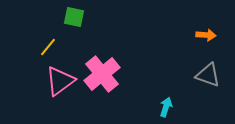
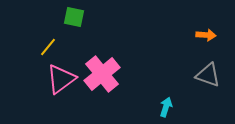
pink triangle: moved 1 px right, 2 px up
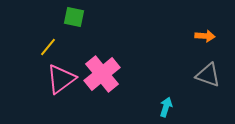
orange arrow: moved 1 px left, 1 px down
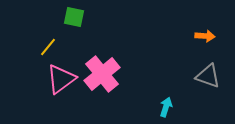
gray triangle: moved 1 px down
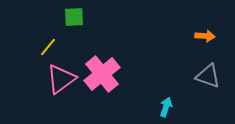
green square: rotated 15 degrees counterclockwise
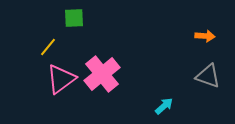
green square: moved 1 px down
cyan arrow: moved 2 px left, 1 px up; rotated 30 degrees clockwise
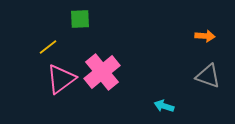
green square: moved 6 px right, 1 px down
yellow line: rotated 12 degrees clockwise
pink cross: moved 2 px up
cyan arrow: rotated 120 degrees counterclockwise
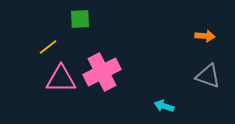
pink cross: rotated 12 degrees clockwise
pink triangle: rotated 36 degrees clockwise
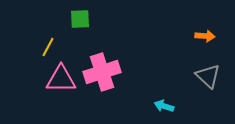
yellow line: rotated 24 degrees counterclockwise
pink cross: rotated 9 degrees clockwise
gray triangle: rotated 24 degrees clockwise
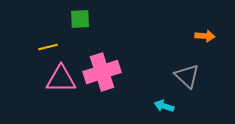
yellow line: rotated 48 degrees clockwise
gray triangle: moved 21 px left
